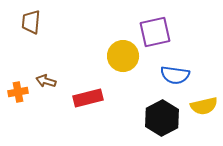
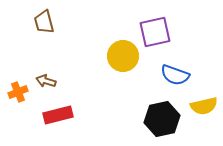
brown trapezoid: moved 13 px right; rotated 20 degrees counterclockwise
blue semicircle: rotated 12 degrees clockwise
orange cross: rotated 12 degrees counterclockwise
red rectangle: moved 30 px left, 17 px down
black hexagon: moved 1 px down; rotated 16 degrees clockwise
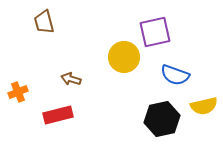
yellow circle: moved 1 px right, 1 px down
brown arrow: moved 25 px right, 2 px up
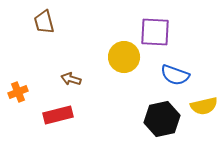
purple square: rotated 16 degrees clockwise
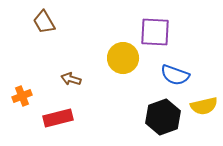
brown trapezoid: rotated 15 degrees counterclockwise
yellow circle: moved 1 px left, 1 px down
orange cross: moved 4 px right, 4 px down
red rectangle: moved 3 px down
black hexagon: moved 1 px right, 2 px up; rotated 8 degrees counterclockwise
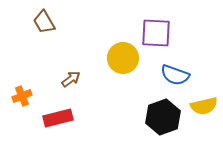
purple square: moved 1 px right, 1 px down
brown arrow: rotated 126 degrees clockwise
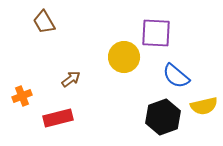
yellow circle: moved 1 px right, 1 px up
blue semicircle: moved 1 px right, 1 px down; rotated 20 degrees clockwise
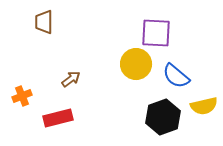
brown trapezoid: rotated 30 degrees clockwise
yellow circle: moved 12 px right, 7 px down
